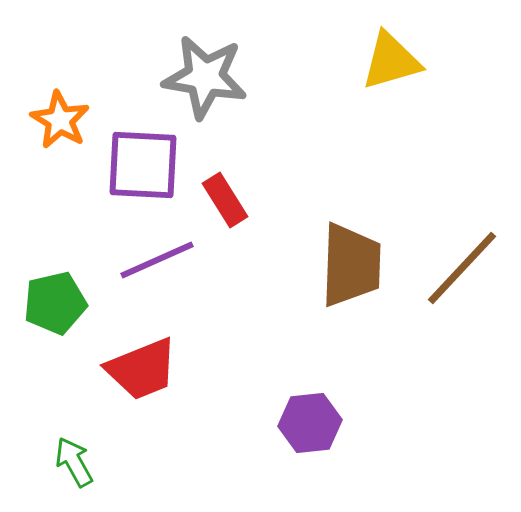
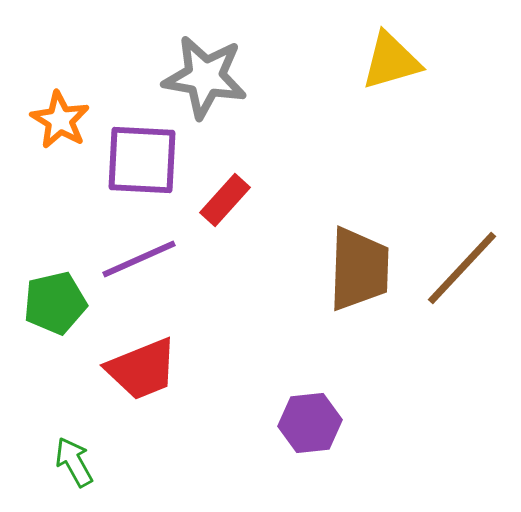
purple square: moved 1 px left, 5 px up
red rectangle: rotated 74 degrees clockwise
purple line: moved 18 px left, 1 px up
brown trapezoid: moved 8 px right, 4 px down
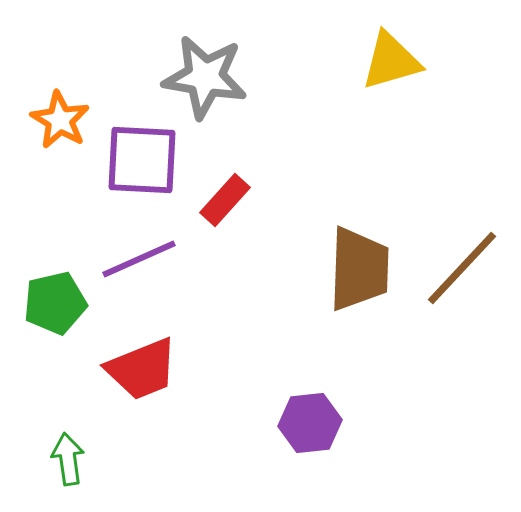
green arrow: moved 6 px left, 3 px up; rotated 21 degrees clockwise
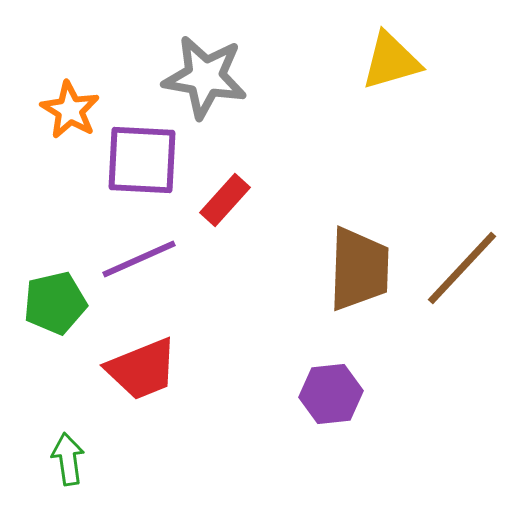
orange star: moved 10 px right, 10 px up
purple hexagon: moved 21 px right, 29 px up
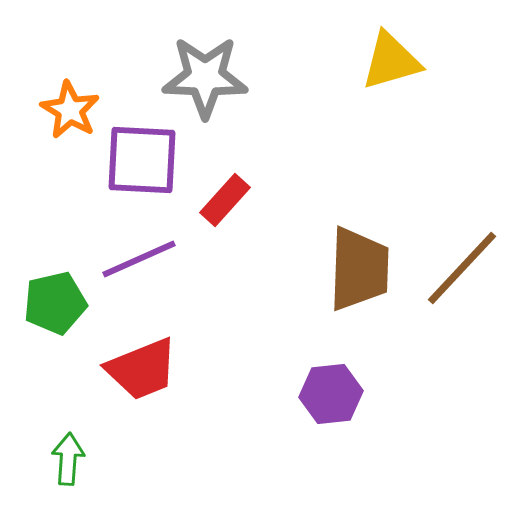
gray star: rotated 8 degrees counterclockwise
green arrow: rotated 12 degrees clockwise
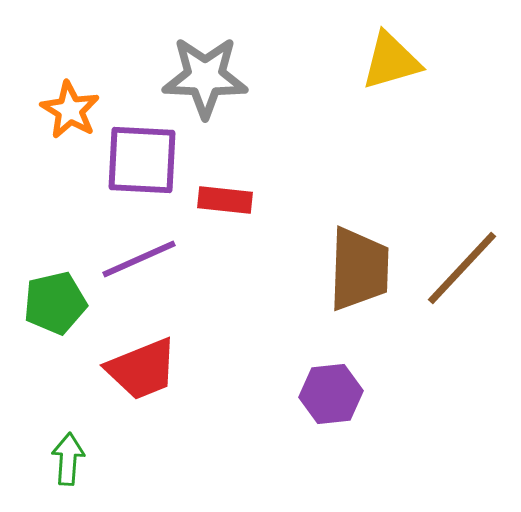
red rectangle: rotated 54 degrees clockwise
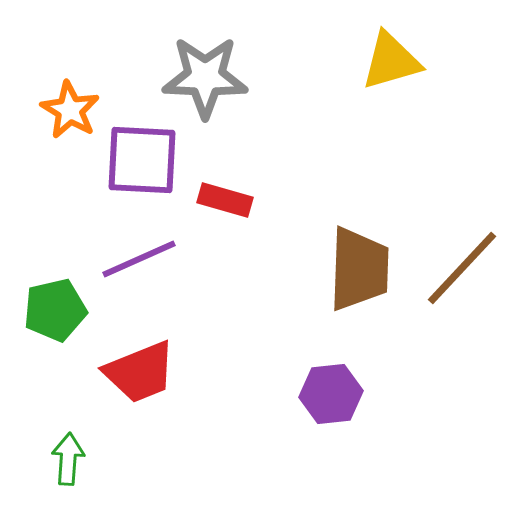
red rectangle: rotated 10 degrees clockwise
green pentagon: moved 7 px down
red trapezoid: moved 2 px left, 3 px down
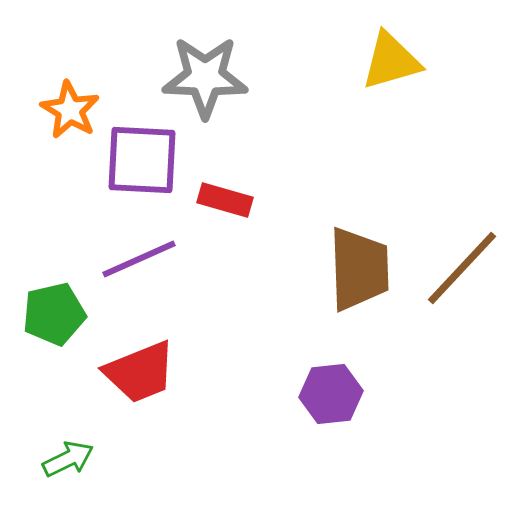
brown trapezoid: rotated 4 degrees counterclockwise
green pentagon: moved 1 px left, 4 px down
green arrow: rotated 60 degrees clockwise
